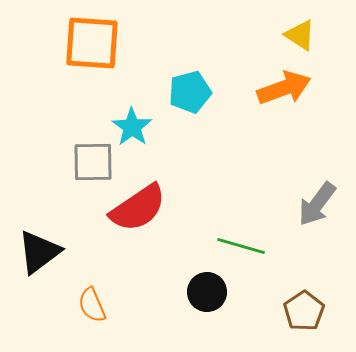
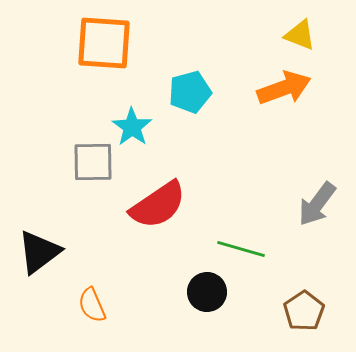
yellow triangle: rotated 12 degrees counterclockwise
orange square: moved 12 px right
red semicircle: moved 20 px right, 3 px up
green line: moved 3 px down
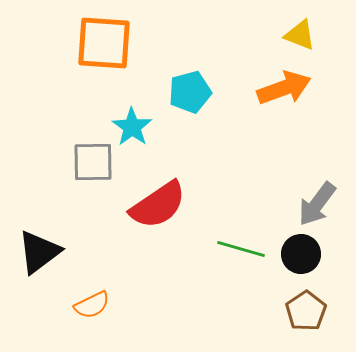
black circle: moved 94 px right, 38 px up
orange semicircle: rotated 93 degrees counterclockwise
brown pentagon: moved 2 px right
